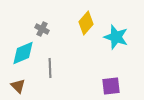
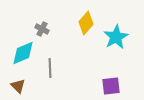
cyan star: rotated 25 degrees clockwise
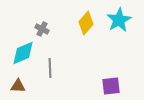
cyan star: moved 3 px right, 17 px up
brown triangle: rotated 42 degrees counterclockwise
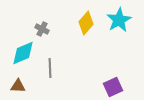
purple square: moved 2 px right, 1 px down; rotated 18 degrees counterclockwise
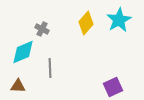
cyan diamond: moved 1 px up
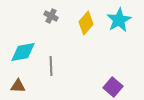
gray cross: moved 9 px right, 13 px up
cyan diamond: rotated 12 degrees clockwise
gray line: moved 1 px right, 2 px up
purple square: rotated 24 degrees counterclockwise
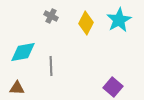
yellow diamond: rotated 15 degrees counterclockwise
brown triangle: moved 1 px left, 2 px down
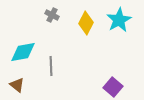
gray cross: moved 1 px right, 1 px up
brown triangle: moved 3 px up; rotated 35 degrees clockwise
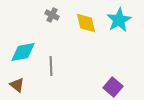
yellow diamond: rotated 40 degrees counterclockwise
